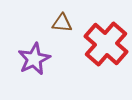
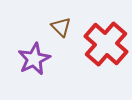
brown triangle: moved 1 px left, 4 px down; rotated 40 degrees clockwise
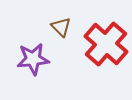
purple star: moved 1 px left; rotated 20 degrees clockwise
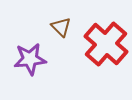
purple star: moved 3 px left
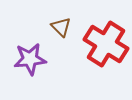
red cross: rotated 9 degrees counterclockwise
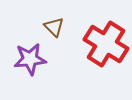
brown triangle: moved 7 px left
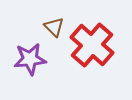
red cross: moved 14 px left, 1 px down; rotated 9 degrees clockwise
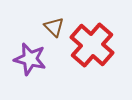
purple star: rotated 20 degrees clockwise
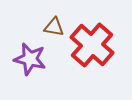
brown triangle: rotated 35 degrees counterclockwise
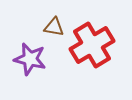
red cross: rotated 18 degrees clockwise
